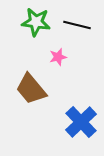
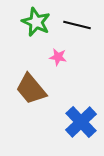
green star: rotated 16 degrees clockwise
pink star: rotated 24 degrees clockwise
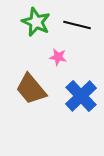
blue cross: moved 26 px up
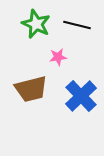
green star: moved 2 px down
pink star: rotated 18 degrees counterclockwise
brown trapezoid: rotated 64 degrees counterclockwise
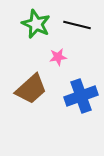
brown trapezoid: rotated 28 degrees counterclockwise
blue cross: rotated 24 degrees clockwise
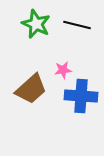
pink star: moved 5 px right, 13 px down
blue cross: rotated 24 degrees clockwise
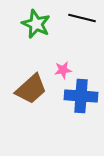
black line: moved 5 px right, 7 px up
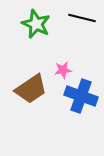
brown trapezoid: rotated 8 degrees clockwise
blue cross: rotated 16 degrees clockwise
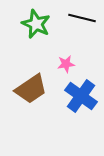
pink star: moved 3 px right, 6 px up
blue cross: rotated 16 degrees clockwise
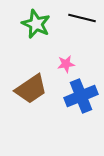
blue cross: rotated 32 degrees clockwise
